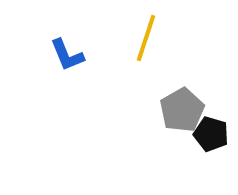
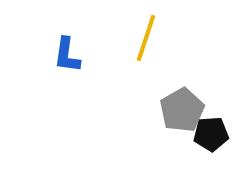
blue L-shape: rotated 30 degrees clockwise
black pentagon: rotated 20 degrees counterclockwise
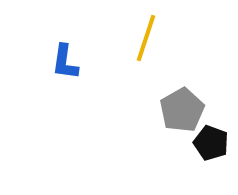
blue L-shape: moved 2 px left, 7 px down
black pentagon: moved 9 px down; rotated 24 degrees clockwise
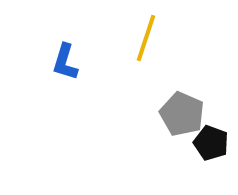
blue L-shape: rotated 9 degrees clockwise
gray pentagon: moved 4 px down; rotated 18 degrees counterclockwise
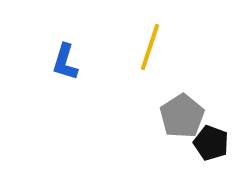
yellow line: moved 4 px right, 9 px down
gray pentagon: moved 2 px down; rotated 15 degrees clockwise
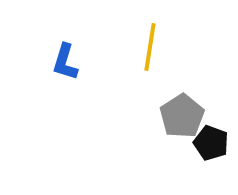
yellow line: rotated 9 degrees counterclockwise
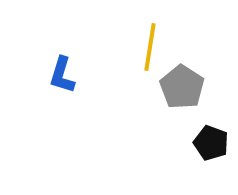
blue L-shape: moved 3 px left, 13 px down
gray pentagon: moved 29 px up; rotated 6 degrees counterclockwise
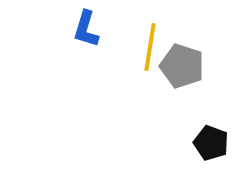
blue L-shape: moved 24 px right, 46 px up
gray pentagon: moved 21 px up; rotated 15 degrees counterclockwise
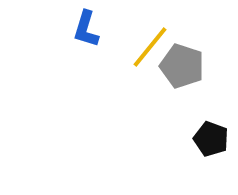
yellow line: rotated 30 degrees clockwise
black pentagon: moved 4 px up
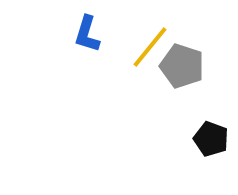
blue L-shape: moved 1 px right, 5 px down
